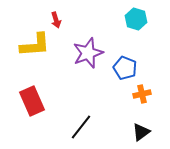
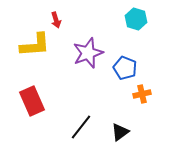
black triangle: moved 21 px left
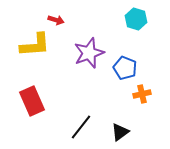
red arrow: rotated 56 degrees counterclockwise
purple star: moved 1 px right
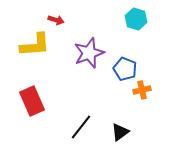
blue pentagon: moved 1 px down
orange cross: moved 4 px up
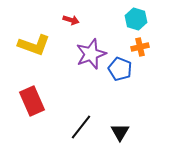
red arrow: moved 15 px right
yellow L-shape: moved 1 px left; rotated 24 degrees clockwise
purple star: moved 2 px right, 1 px down
blue pentagon: moved 5 px left
orange cross: moved 2 px left, 43 px up
black triangle: rotated 24 degrees counterclockwise
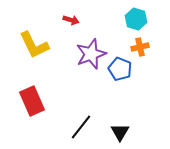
yellow L-shape: rotated 44 degrees clockwise
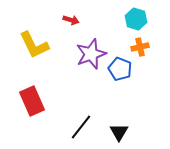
black triangle: moved 1 px left
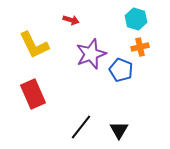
blue pentagon: moved 1 px right, 1 px down
red rectangle: moved 1 px right, 7 px up
black triangle: moved 2 px up
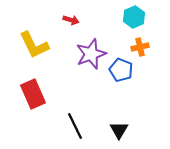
cyan hexagon: moved 2 px left, 2 px up; rotated 20 degrees clockwise
black line: moved 6 px left, 1 px up; rotated 64 degrees counterclockwise
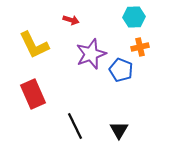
cyan hexagon: rotated 20 degrees clockwise
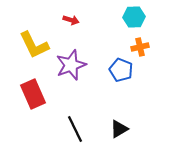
purple star: moved 20 px left, 11 px down
black line: moved 3 px down
black triangle: moved 1 px up; rotated 30 degrees clockwise
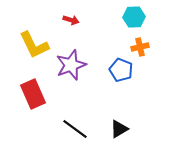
black line: rotated 28 degrees counterclockwise
